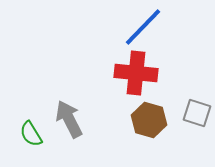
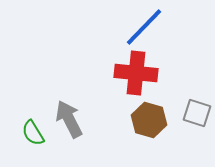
blue line: moved 1 px right
green semicircle: moved 2 px right, 1 px up
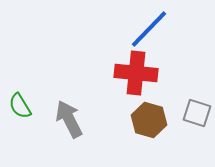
blue line: moved 5 px right, 2 px down
green semicircle: moved 13 px left, 27 px up
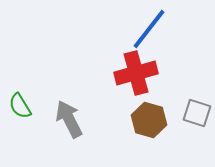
blue line: rotated 6 degrees counterclockwise
red cross: rotated 21 degrees counterclockwise
